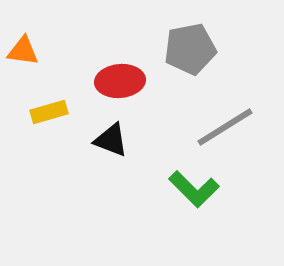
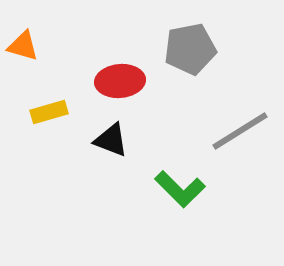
orange triangle: moved 5 px up; rotated 8 degrees clockwise
gray line: moved 15 px right, 4 px down
green L-shape: moved 14 px left
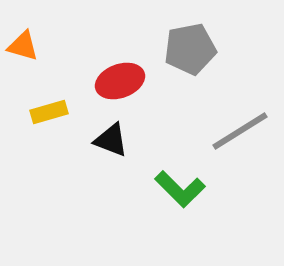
red ellipse: rotated 15 degrees counterclockwise
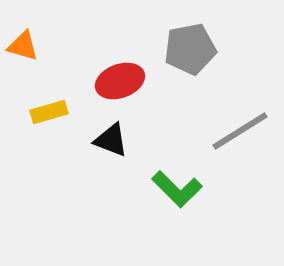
green L-shape: moved 3 px left
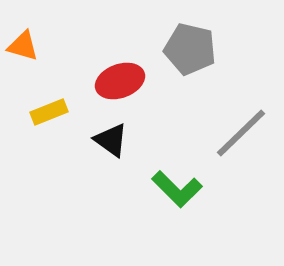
gray pentagon: rotated 24 degrees clockwise
yellow rectangle: rotated 6 degrees counterclockwise
gray line: moved 1 px right, 2 px down; rotated 12 degrees counterclockwise
black triangle: rotated 15 degrees clockwise
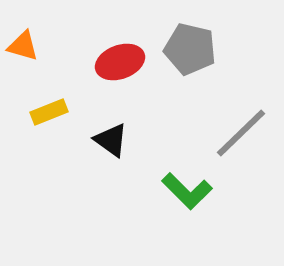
red ellipse: moved 19 px up
green L-shape: moved 10 px right, 2 px down
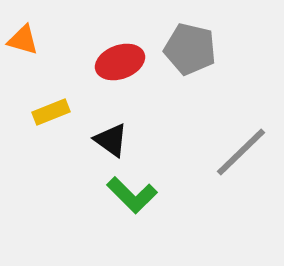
orange triangle: moved 6 px up
yellow rectangle: moved 2 px right
gray line: moved 19 px down
green L-shape: moved 55 px left, 4 px down
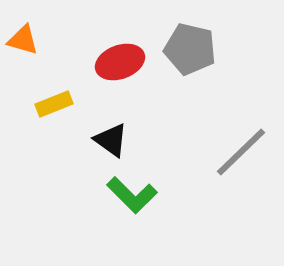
yellow rectangle: moved 3 px right, 8 px up
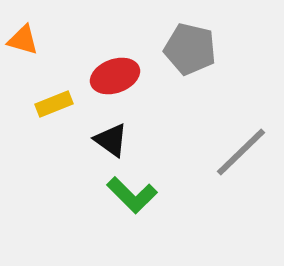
red ellipse: moved 5 px left, 14 px down
